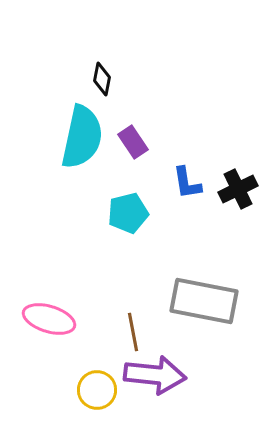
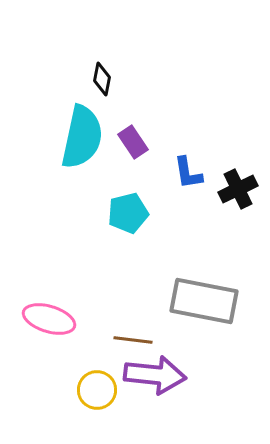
blue L-shape: moved 1 px right, 10 px up
brown line: moved 8 px down; rotated 72 degrees counterclockwise
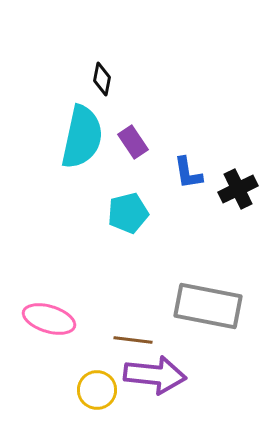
gray rectangle: moved 4 px right, 5 px down
